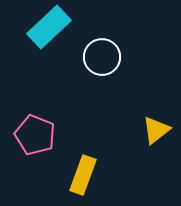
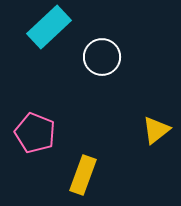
pink pentagon: moved 2 px up
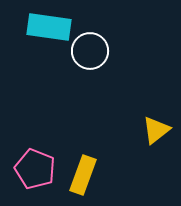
cyan rectangle: rotated 51 degrees clockwise
white circle: moved 12 px left, 6 px up
pink pentagon: moved 36 px down
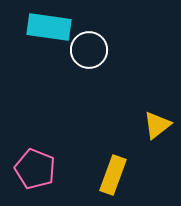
white circle: moved 1 px left, 1 px up
yellow triangle: moved 1 px right, 5 px up
yellow rectangle: moved 30 px right
